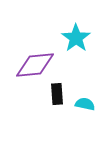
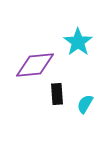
cyan star: moved 2 px right, 4 px down
cyan semicircle: rotated 72 degrees counterclockwise
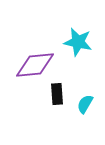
cyan star: rotated 24 degrees counterclockwise
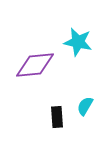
black rectangle: moved 23 px down
cyan semicircle: moved 2 px down
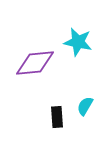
purple diamond: moved 2 px up
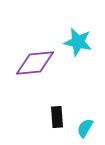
cyan semicircle: moved 22 px down
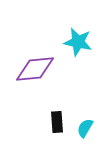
purple diamond: moved 6 px down
black rectangle: moved 5 px down
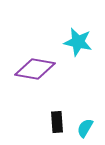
purple diamond: rotated 15 degrees clockwise
